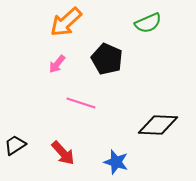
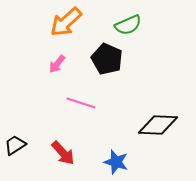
green semicircle: moved 20 px left, 2 px down
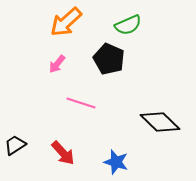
black pentagon: moved 2 px right
black diamond: moved 2 px right, 3 px up; rotated 42 degrees clockwise
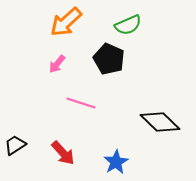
blue star: rotated 25 degrees clockwise
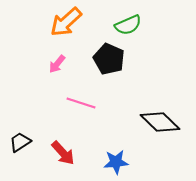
black trapezoid: moved 5 px right, 3 px up
blue star: rotated 25 degrees clockwise
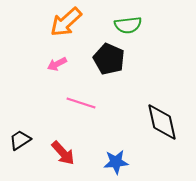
green semicircle: rotated 16 degrees clockwise
pink arrow: rotated 24 degrees clockwise
black diamond: moved 2 px right; rotated 33 degrees clockwise
black trapezoid: moved 2 px up
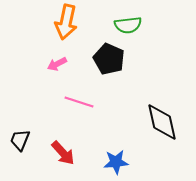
orange arrow: rotated 36 degrees counterclockwise
pink line: moved 2 px left, 1 px up
black trapezoid: rotated 35 degrees counterclockwise
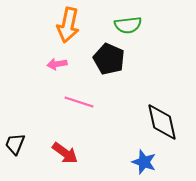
orange arrow: moved 2 px right, 3 px down
pink arrow: rotated 18 degrees clockwise
black trapezoid: moved 5 px left, 4 px down
red arrow: moved 2 px right; rotated 12 degrees counterclockwise
blue star: moved 28 px right; rotated 25 degrees clockwise
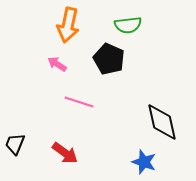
pink arrow: rotated 42 degrees clockwise
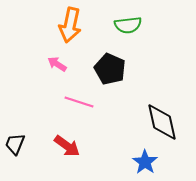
orange arrow: moved 2 px right
black pentagon: moved 1 px right, 10 px down
red arrow: moved 2 px right, 7 px up
blue star: moved 1 px right; rotated 15 degrees clockwise
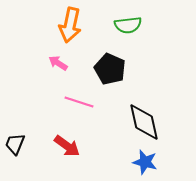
pink arrow: moved 1 px right, 1 px up
black diamond: moved 18 px left
blue star: rotated 20 degrees counterclockwise
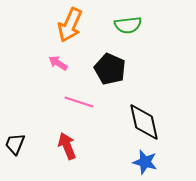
orange arrow: rotated 12 degrees clockwise
red arrow: rotated 148 degrees counterclockwise
